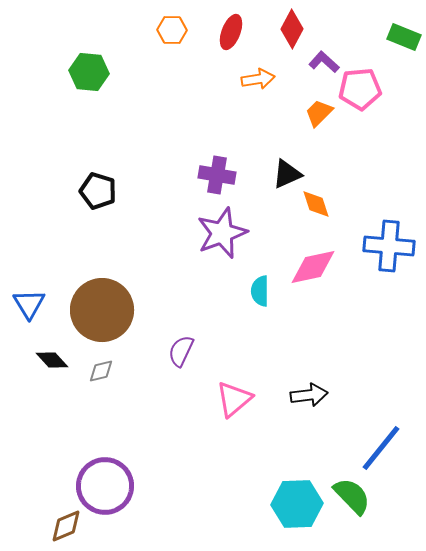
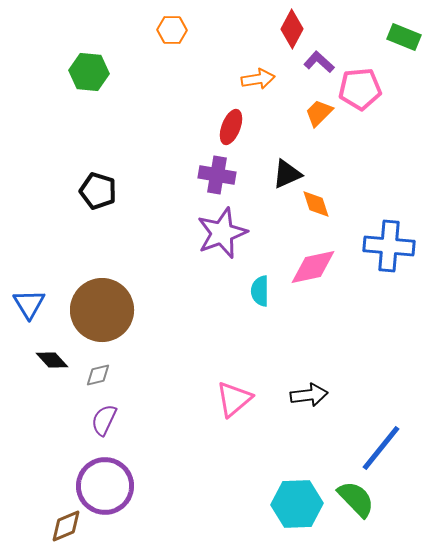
red ellipse: moved 95 px down
purple L-shape: moved 5 px left
purple semicircle: moved 77 px left, 69 px down
gray diamond: moved 3 px left, 4 px down
green semicircle: moved 4 px right, 3 px down
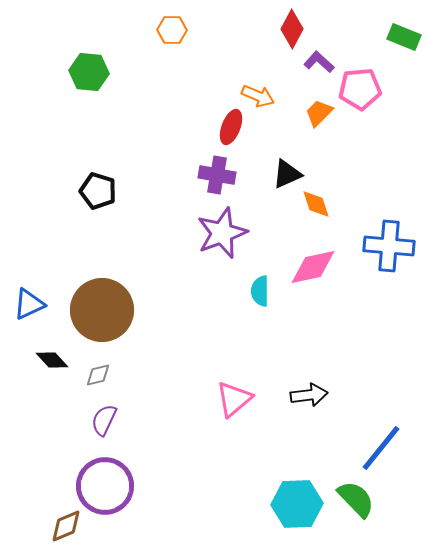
orange arrow: moved 17 px down; rotated 32 degrees clockwise
blue triangle: rotated 36 degrees clockwise
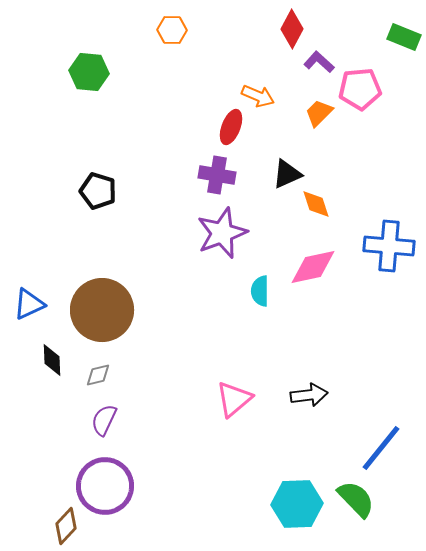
black diamond: rotated 40 degrees clockwise
brown diamond: rotated 24 degrees counterclockwise
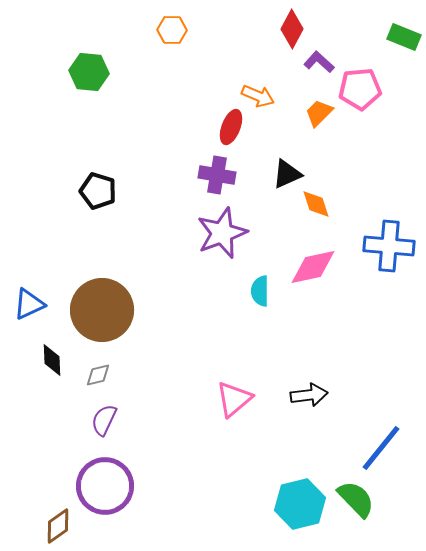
cyan hexagon: moved 3 px right; rotated 12 degrees counterclockwise
brown diamond: moved 8 px left; rotated 12 degrees clockwise
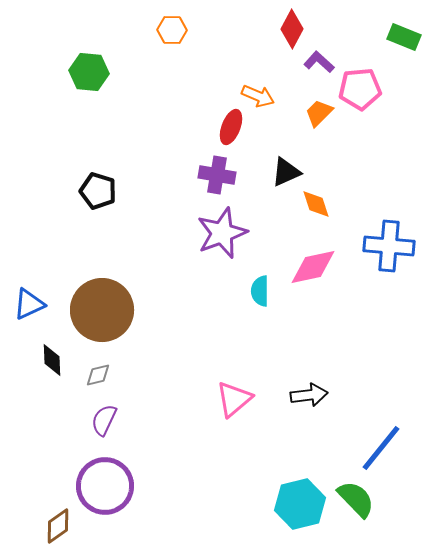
black triangle: moved 1 px left, 2 px up
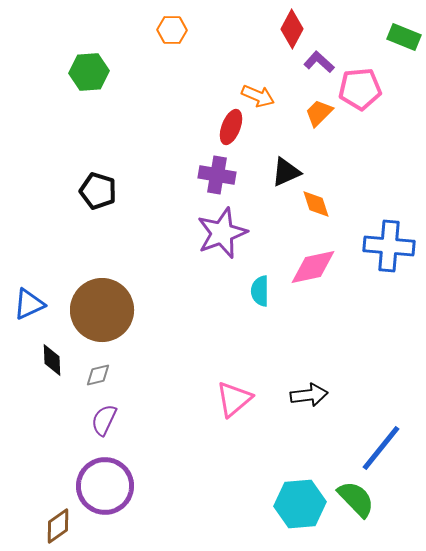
green hexagon: rotated 9 degrees counterclockwise
cyan hexagon: rotated 9 degrees clockwise
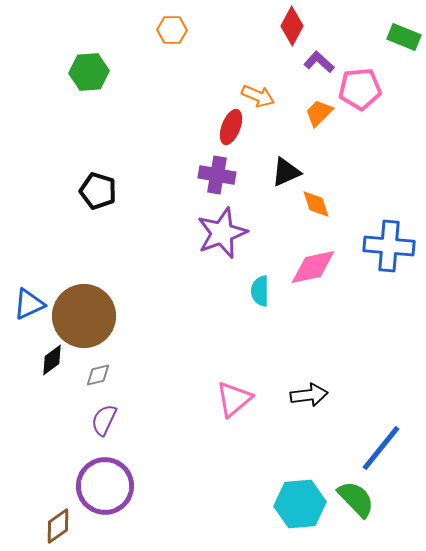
red diamond: moved 3 px up
brown circle: moved 18 px left, 6 px down
black diamond: rotated 56 degrees clockwise
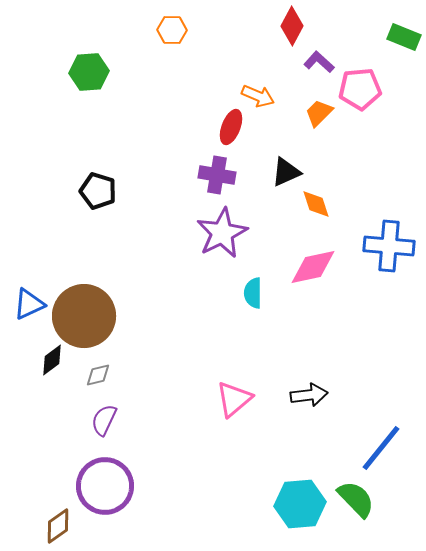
purple star: rotated 6 degrees counterclockwise
cyan semicircle: moved 7 px left, 2 px down
